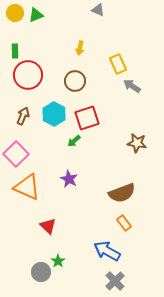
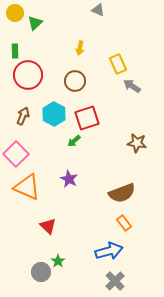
green triangle: moved 1 px left, 8 px down; rotated 21 degrees counterclockwise
blue arrow: moved 2 px right; rotated 136 degrees clockwise
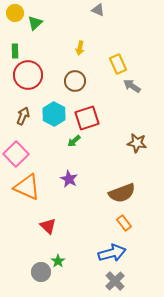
blue arrow: moved 3 px right, 2 px down
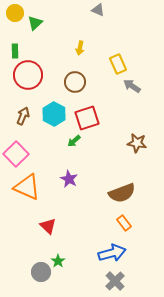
brown circle: moved 1 px down
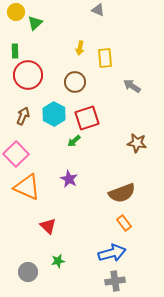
yellow circle: moved 1 px right, 1 px up
yellow rectangle: moved 13 px left, 6 px up; rotated 18 degrees clockwise
green star: rotated 24 degrees clockwise
gray circle: moved 13 px left
gray cross: rotated 36 degrees clockwise
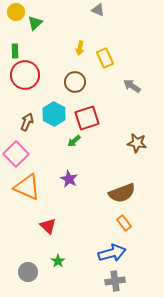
yellow rectangle: rotated 18 degrees counterclockwise
red circle: moved 3 px left
brown arrow: moved 4 px right, 6 px down
green star: rotated 24 degrees counterclockwise
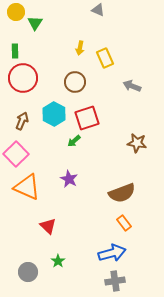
green triangle: rotated 14 degrees counterclockwise
red circle: moved 2 px left, 3 px down
gray arrow: rotated 12 degrees counterclockwise
brown arrow: moved 5 px left, 1 px up
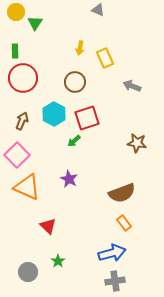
pink square: moved 1 px right, 1 px down
